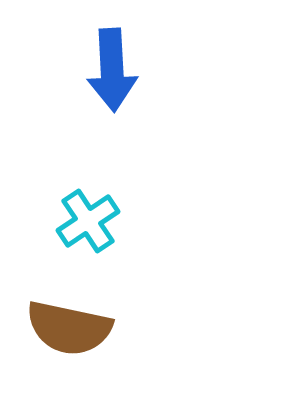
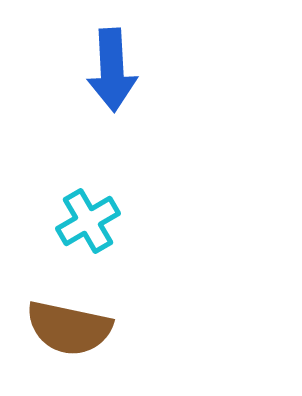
cyan cross: rotated 4 degrees clockwise
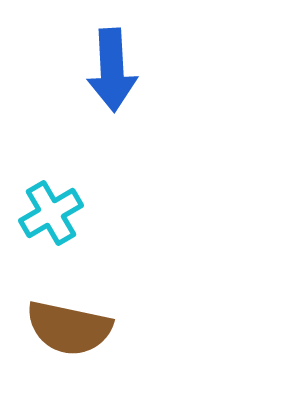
cyan cross: moved 37 px left, 8 px up
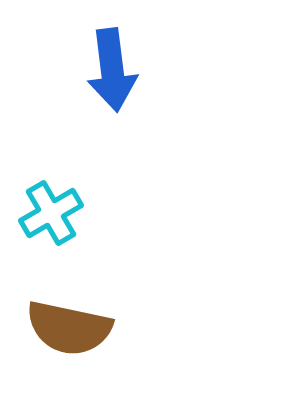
blue arrow: rotated 4 degrees counterclockwise
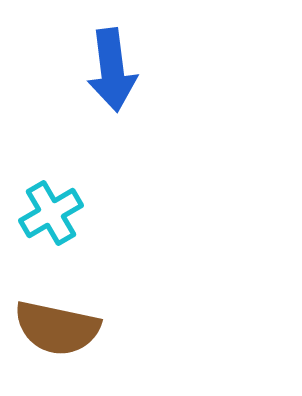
brown semicircle: moved 12 px left
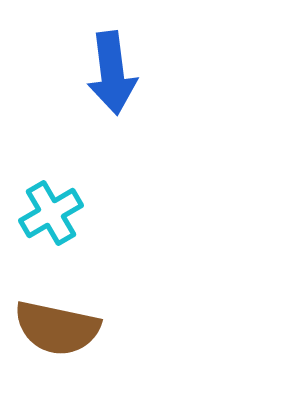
blue arrow: moved 3 px down
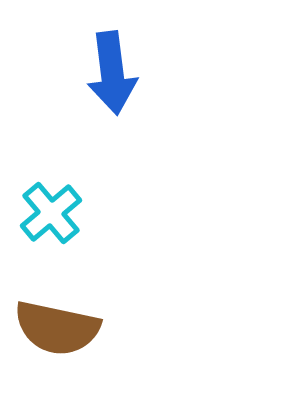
cyan cross: rotated 10 degrees counterclockwise
